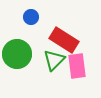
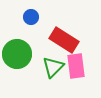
green triangle: moved 1 px left, 7 px down
pink rectangle: moved 1 px left
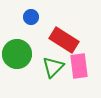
pink rectangle: moved 3 px right
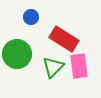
red rectangle: moved 1 px up
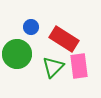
blue circle: moved 10 px down
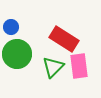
blue circle: moved 20 px left
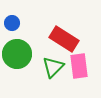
blue circle: moved 1 px right, 4 px up
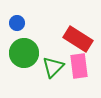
blue circle: moved 5 px right
red rectangle: moved 14 px right
green circle: moved 7 px right, 1 px up
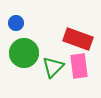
blue circle: moved 1 px left
red rectangle: rotated 12 degrees counterclockwise
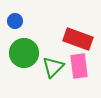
blue circle: moved 1 px left, 2 px up
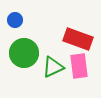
blue circle: moved 1 px up
green triangle: rotated 20 degrees clockwise
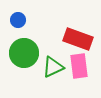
blue circle: moved 3 px right
